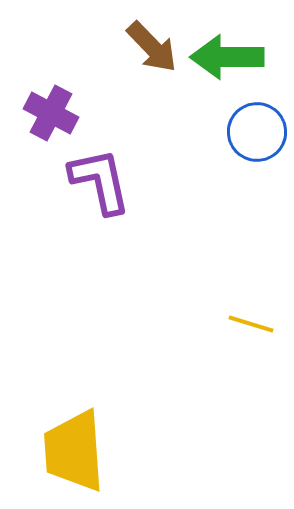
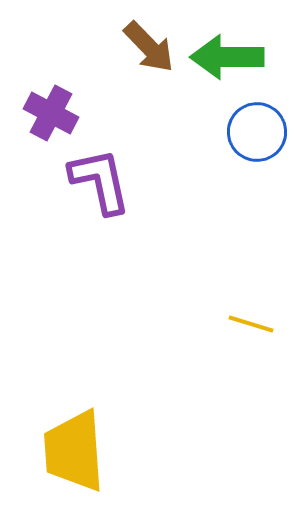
brown arrow: moved 3 px left
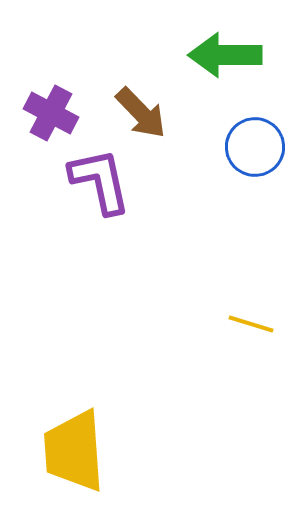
brown arrow: moved 8 px left, 66 px down
green arrow: moved 2 px left, 2 px up
blue circle: moved 2 px left, 15 px down
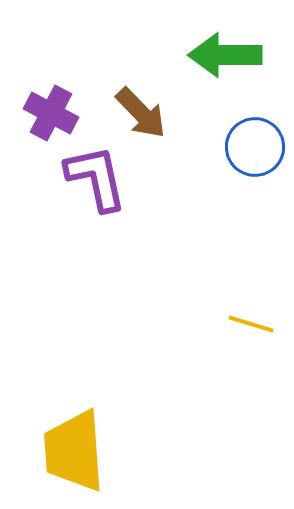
purple L-shape: moved 4 px left, 3 px up
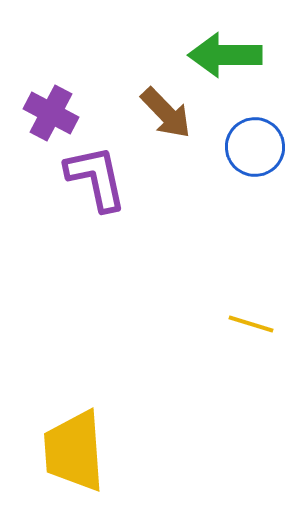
brown arrow: moved 25 px right
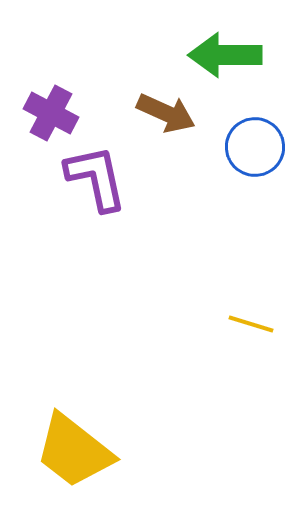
brown arrow: rotated 22 degrees counterclockwise
yellow trapezoid: rotated 48 degrees counterclockwise
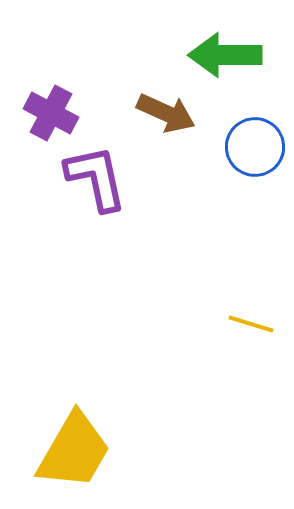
yellow trapezoid: rotated 98 degrees counterclockwise
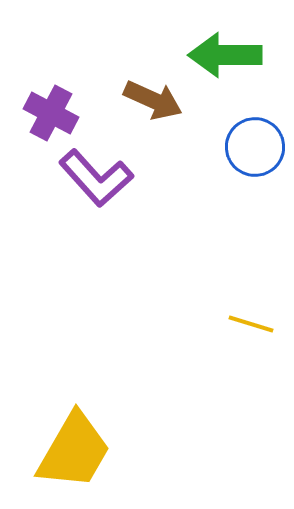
brown arrow: moved 13 px left, 13 px up
purple L-shape: rotated 150 degrees clockwise
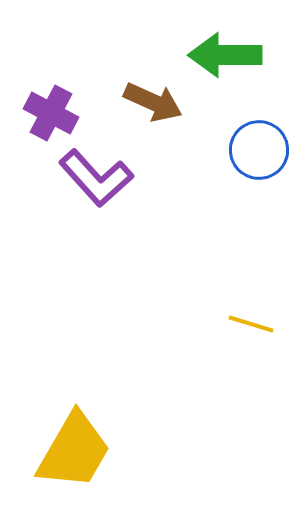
brown arrow: moved 2 px down
blue circle: moved 4 px right, 3 px down
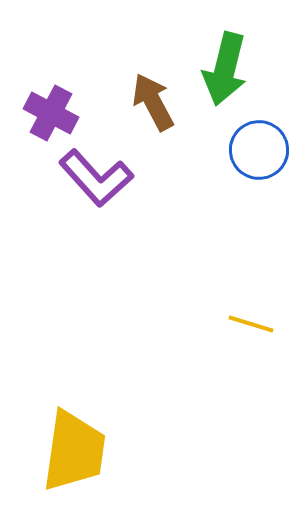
green arrow: moved 14 px down; rotated 76 degrees counterclockwise
brown arrow: rotated 142 degrees counterclockwise
yellow trapezoid: rotated 22 degrees counterclockwise
